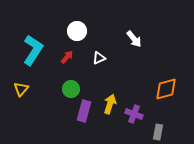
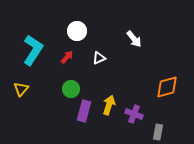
orange diamond: moved 1 px right, 2 px up
yellow arrow: moved 1 px left, 1 px down
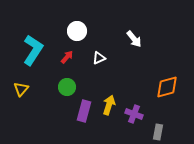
green circle: moved 4 px left, 2 px up
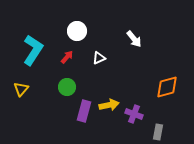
yellow arrow: rotated 60 degrees clockwise
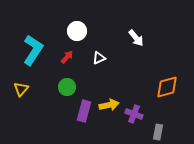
white arrow: moved 2 px right, 1 px up
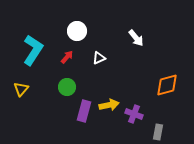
orange diamond: moved 2 px up
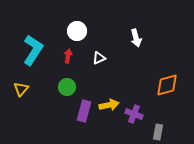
white arrow: rotated 24 degrees clockwise
red arrow: moved 1 px right, 1 px up; rotated 32 degrees counterclockwise
